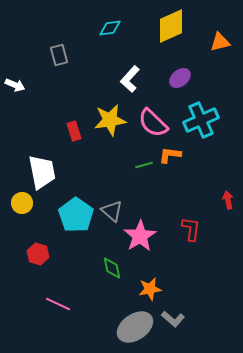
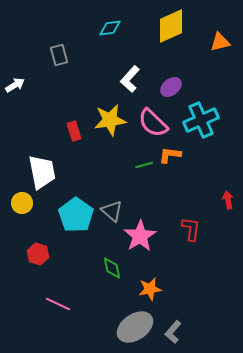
purple ellipse: moved 9 px left, 9 px down
white arrow: rotated 54 degrees counterclockwise
gray L-shape: moved 13 px down; rotated 90 degrees clockwise
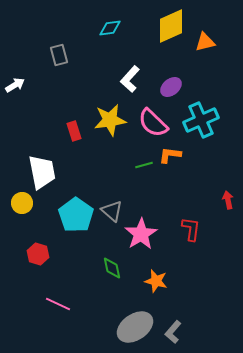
orange triangle: moved 15 px left
pink star: moved 1 px right, 2 px up
orange star: moved 6 px right, 8 px up; rotated 25 degrees clockwise
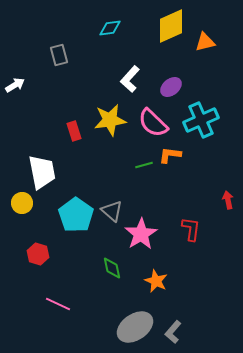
orange star: rotated 10 degrees clockwise
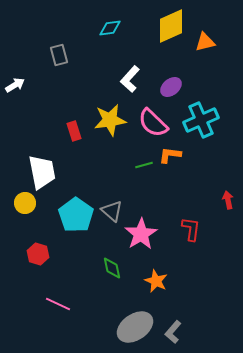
yellow circle: moved 3 px right
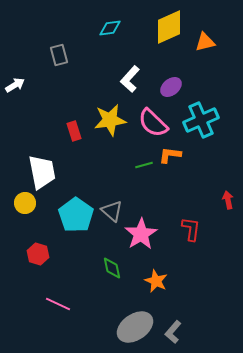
yellow diamond: moved 2 px left, 1 px down
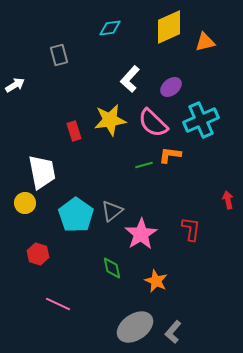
gray triangle: rotated 40 degrees clockwise
